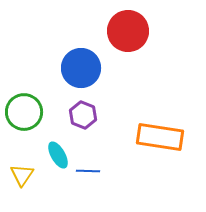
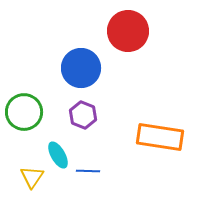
yellow triangle: moved 10 px right, 2 px down
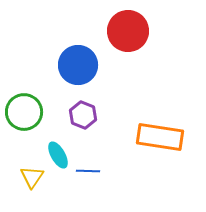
blue circle: moved 3 px left, 3 px up
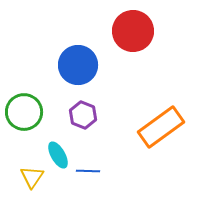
red circle: moved 5 px right
orange rectangle: moved 1 px right, 10 px up; rotated 45 degrees counterclockwise
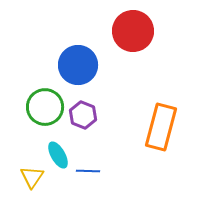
green circle: moved 21 px right, 5 px up
orange rectangle: rotated 39 degrees counterclockwise
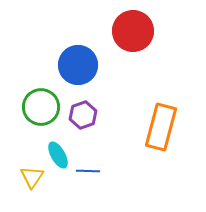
green circle: moved 4 px left
purple hexagon: rotated 20 degrees clockwise
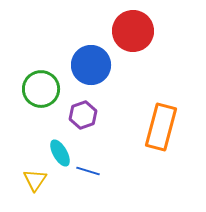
blue circle: moved 13 px right
green circle: moved 18 px up
cyan ellipse: moved 2 px right, 2 px up
blue line: rotated 15 degrees clockwise
yellow triangle: moved 3 px right, 3 px down
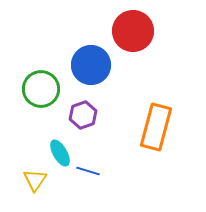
orange rectangle: moved 5 px left
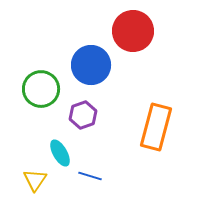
blue line: moved 2 px right, 5 px down
